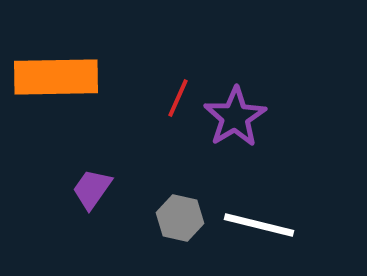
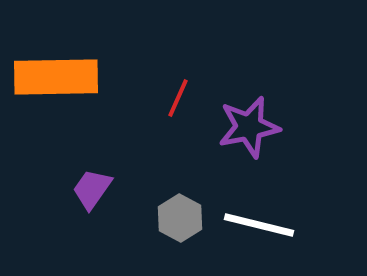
purple star: moved 14 px right, 10 px down; rotated 20 degrees clockwise
gray hexagon: rotated 15 degrees clockwise
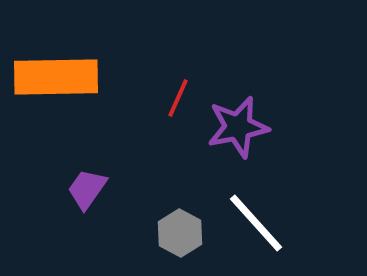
purple star: moved 11 px left
purple trapezoid: moved 5 px left
gray hexagon: moved 15 px down
white line: moved 3 px left, 2 px up; rotated 34 degrees clockwise
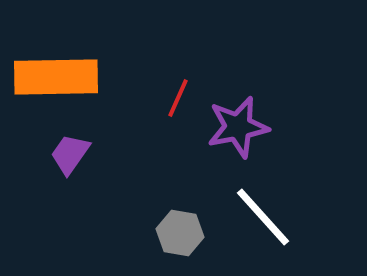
purple trapezoid: moved 17 px left, 35 px up
white line: moved 7 px right, 6 px up
gray hexagon: rotated 18 degrees counterclockwise
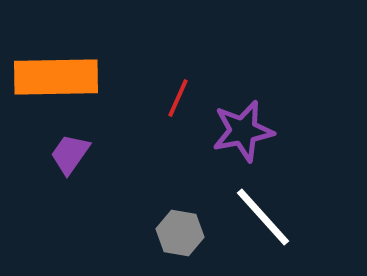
purple star: moved 5 px right, 4 px down
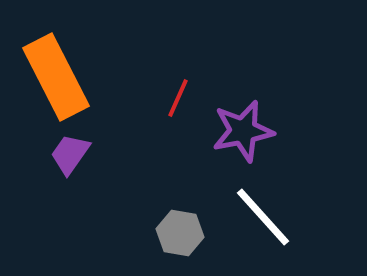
orange rectangle: rotated 64 degrees clockwise
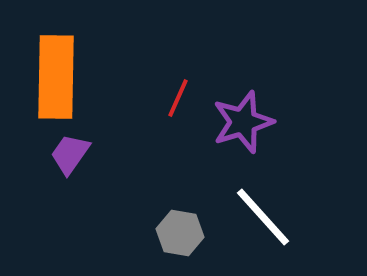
orange rectangle: rotated 28 degrees clockwise
purple star: moved 9 px up; rotated 6 degrees counterclockwise
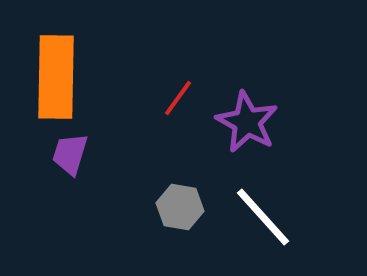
red line: rotated 12 degrees clockwise
purple star: moved 4 px right; rotated 26 degrees counterclockwise
purple trapezoid: rotated 18 degrees counterclockwise
gray hexagon: moved 26 px up
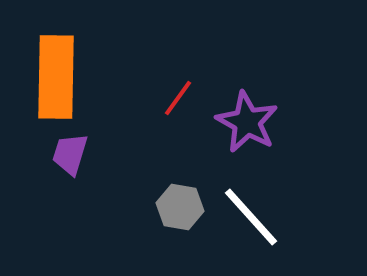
white line: moved 12 px left
